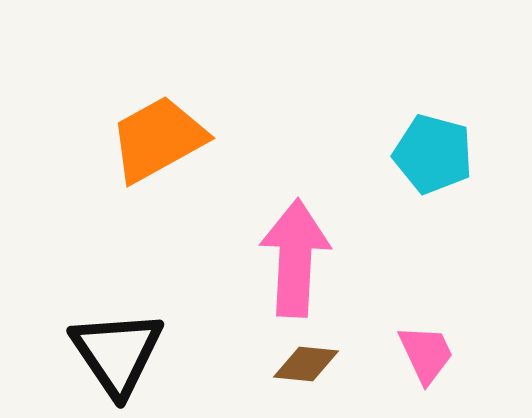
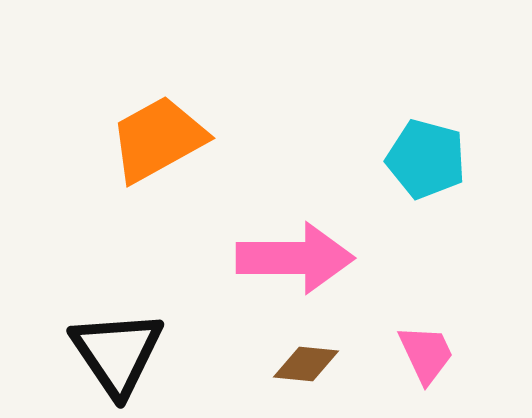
cyan pentagon: moved 7 px left, 5 px down
pink arrow: rotated 87 degrees clockwise
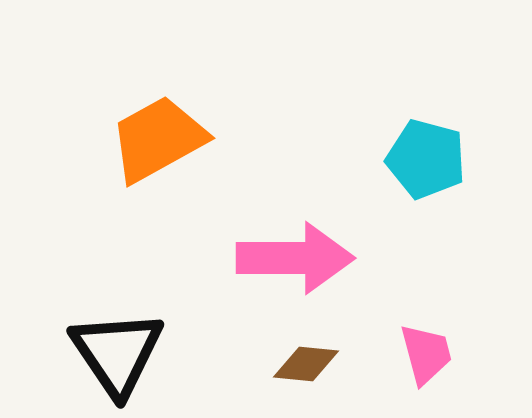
pink trapezoid: rotated 10 degrees clockwise
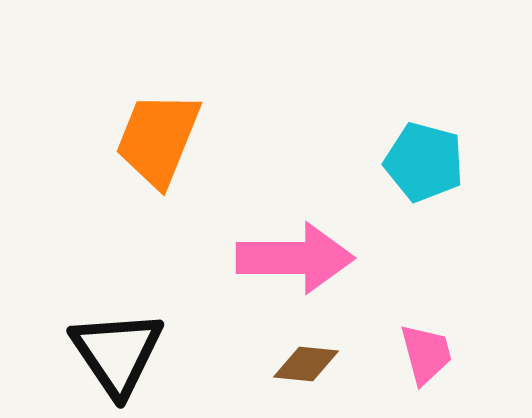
orange trapezoid: rotated 39 degrees counterclockwise
cyan pentagon: moved 2 px left, 3 px down
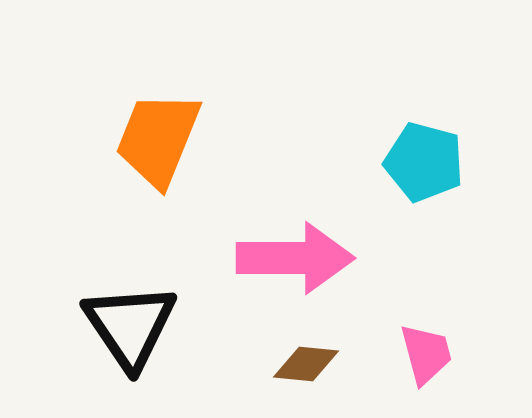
black triangle: moved 13 px right, 27 px up
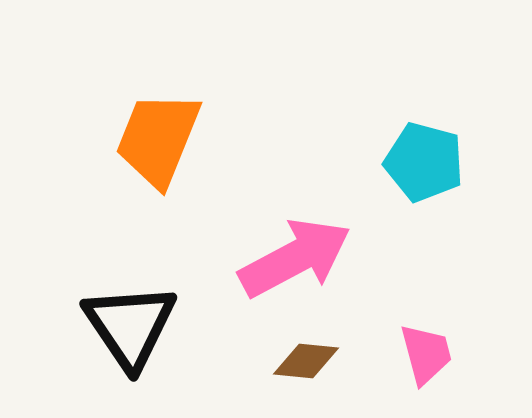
pink arrow: rotated 28 degrees counterclockwise
brown diamond: moved 3 px up
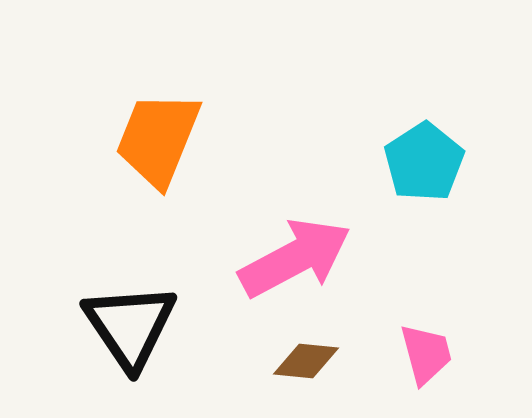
cyan pentagon: rotated 24 degrees clockwise
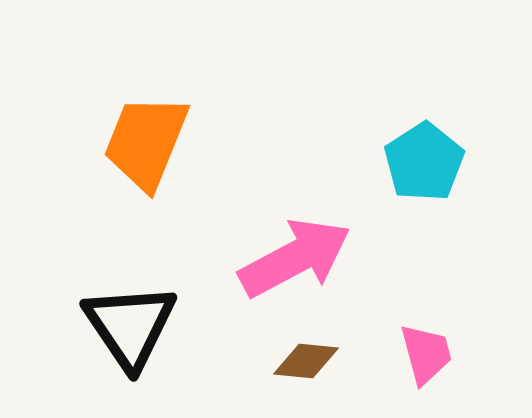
orange trapezoid: moved 12 px left, 3 px down
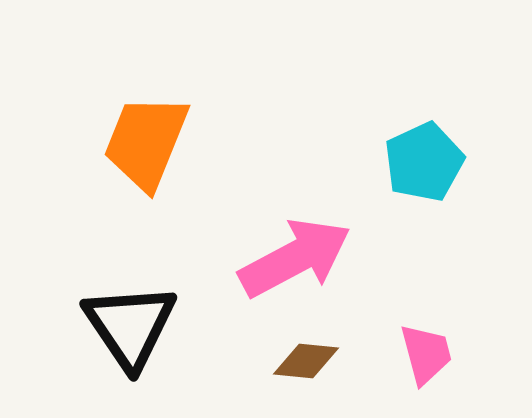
cyan pentagon: rotated 8 degrees clockwise
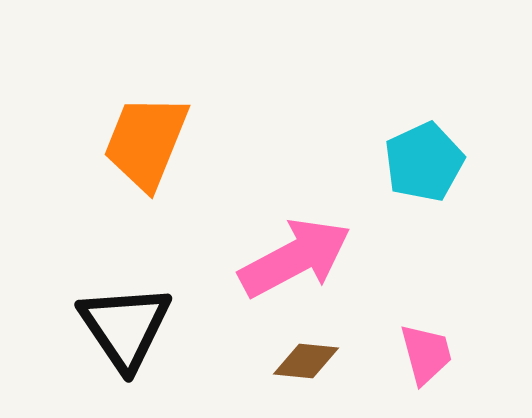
black triangle: moved 5 px left, 1 px down
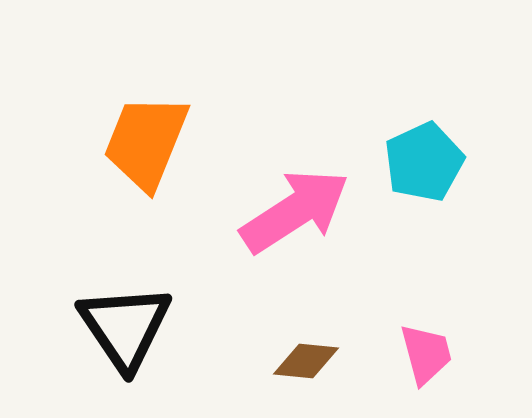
pink arrow: moved 47 px up; rotated 5 degrees counterclockwise
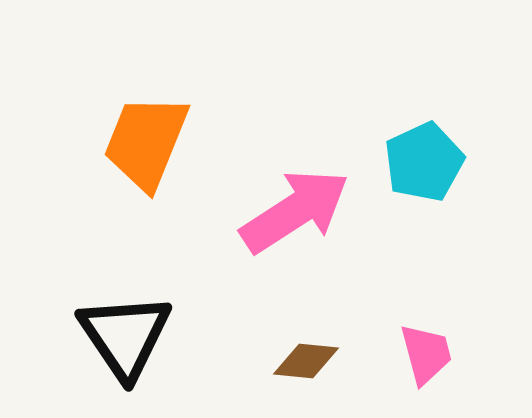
black triangle: moved 9 px down
